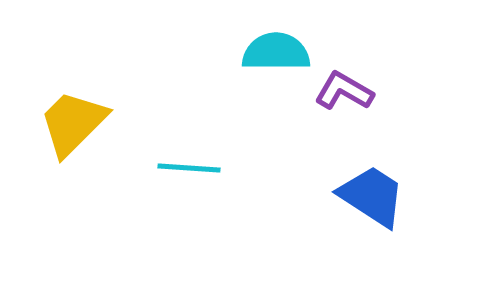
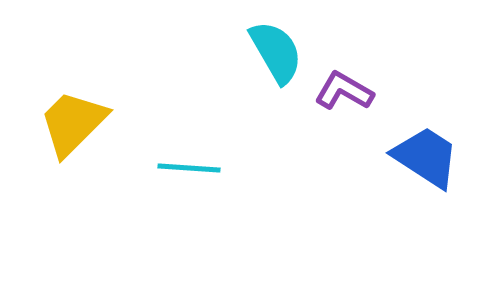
cyan semicircle: rotated 60 degrees clockwise
blue trapezoid: moved 54 px right, 39 px up
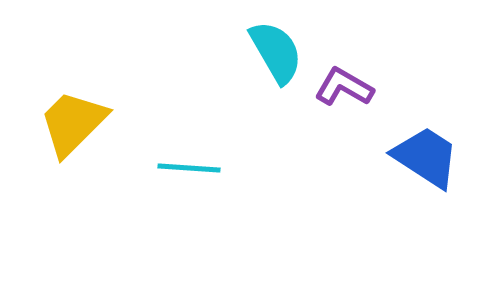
purple L-shape: moved 4 px up
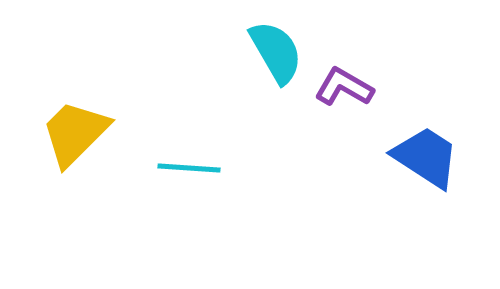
yellow trapezoid: moved 2 px right, 10 px down
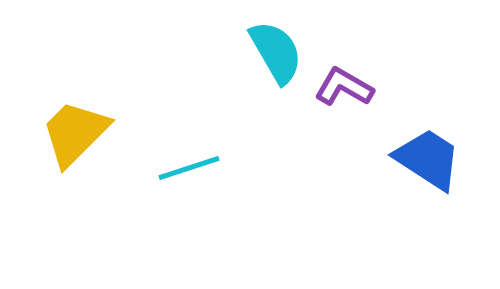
blue trapezoid: moved 2 px right, 2 px down
cyan line: rotated 22 degrees counterclockwise
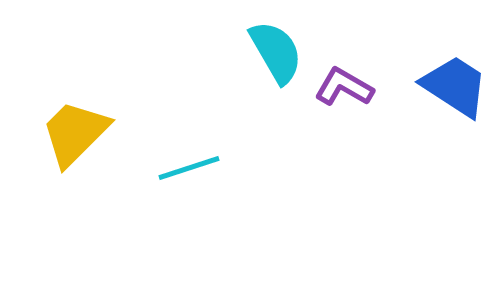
blue trapezoid: moved 27 px right, 73 px up
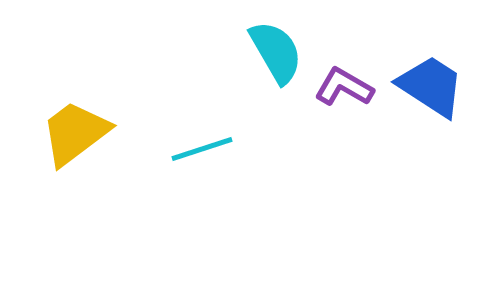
blue trapezoid: moved 24 px left
yellow trapezoid: rotated 8 degrees clockwise
cyan line: moved 13 px right, 19 px up
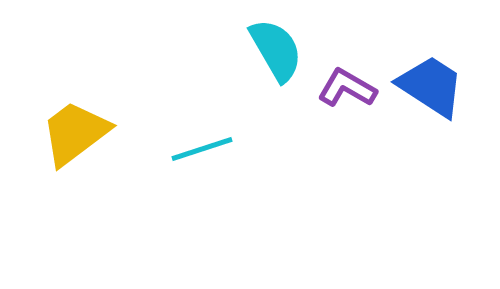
cyan semicircle: moved 2 px up
purple L-shape: moved 3 px right, 1 px down
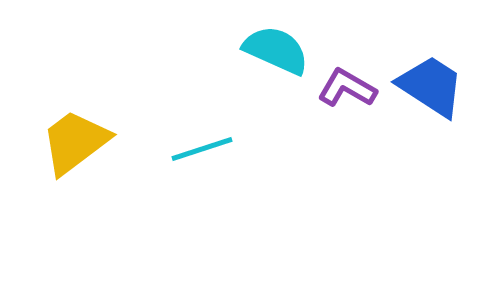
cyan semicircle: rotated 36 degrees counterclockwise
yellow trapezoid: moved 9 px down
